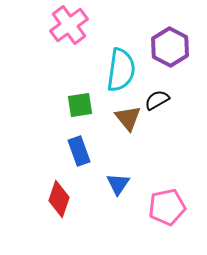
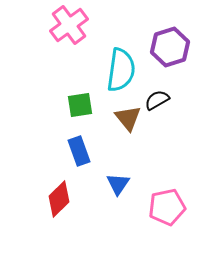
purple hexagon: rotated 15 degrees clockwise
red diamond: rotated 27 degrees clockwise
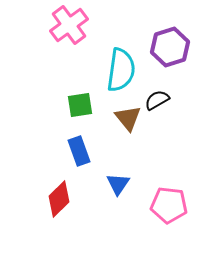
pink pentagon: moved 2 px right, 2 px up; rotated 18 degrees clockwise
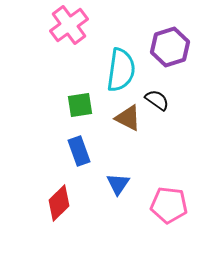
black semicircle: rotated 65 degrees clockwise
brown triangle: rotated 24 degrees counterclockwise
red diamond: moved 4 px down
